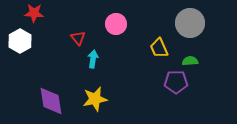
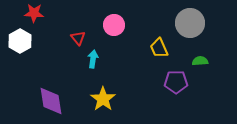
pink circle: moved 2 px left, 1 px down
green semicircle: moved 10 px right
yellow star: moved 8 px right; rotated 25 degrees counterclockwise
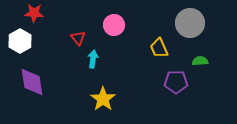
purple diamond: moved 19 px left, 19 px up
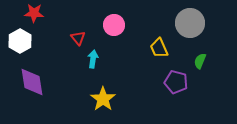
green semicircle: rotated 63 degrees counterclockwise
purple pentagon: rotated 15 degrees clockwise
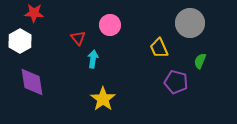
pink circle: moved 4 px left
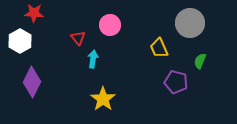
purple diamond: rotated 36 degrees clockwise
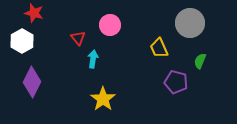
red star: rotated 12 degrees clockwise
white hexagon: moved 2 px right
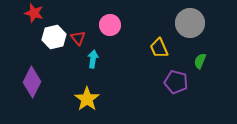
white hexagon: moved 32 px right, 4 px up; rotated 15 degrees clockwise
yellow star: moved 16 px left
